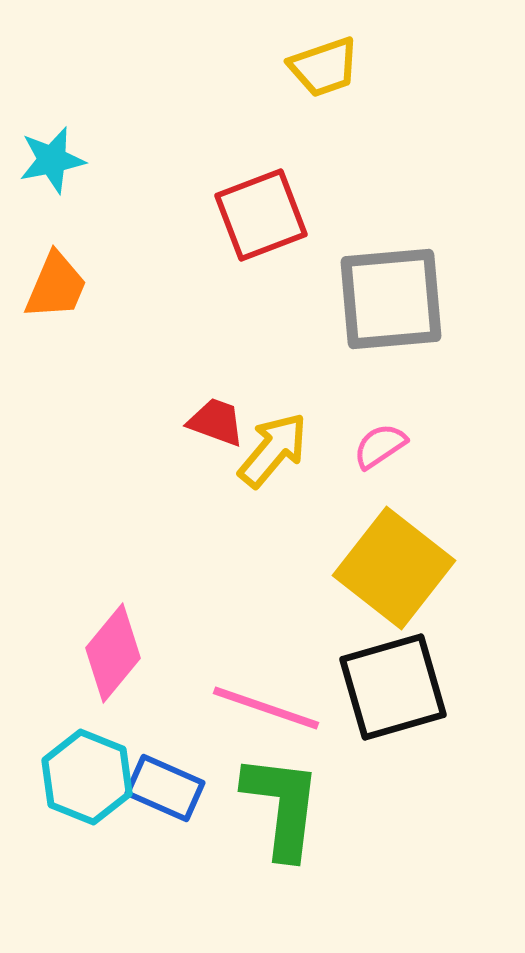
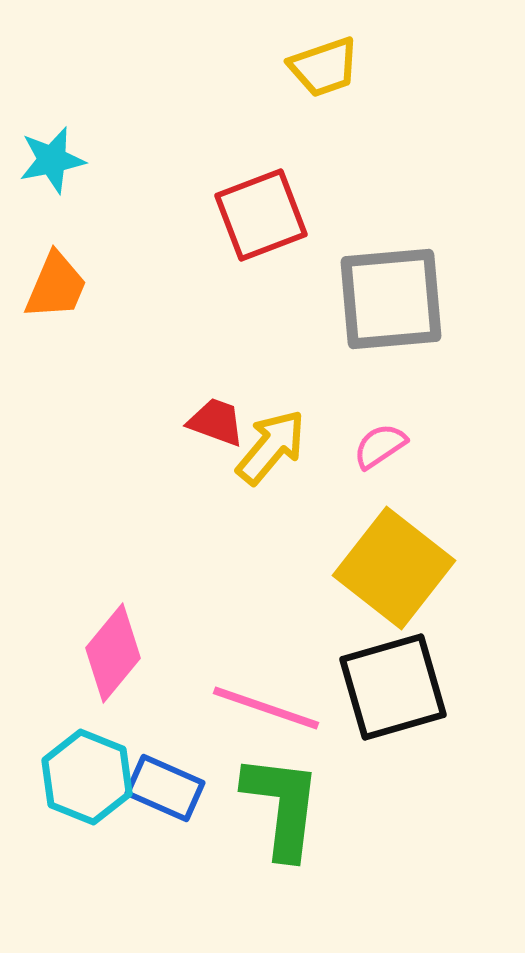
yellow arrow: moved 2 px left, 3 px up
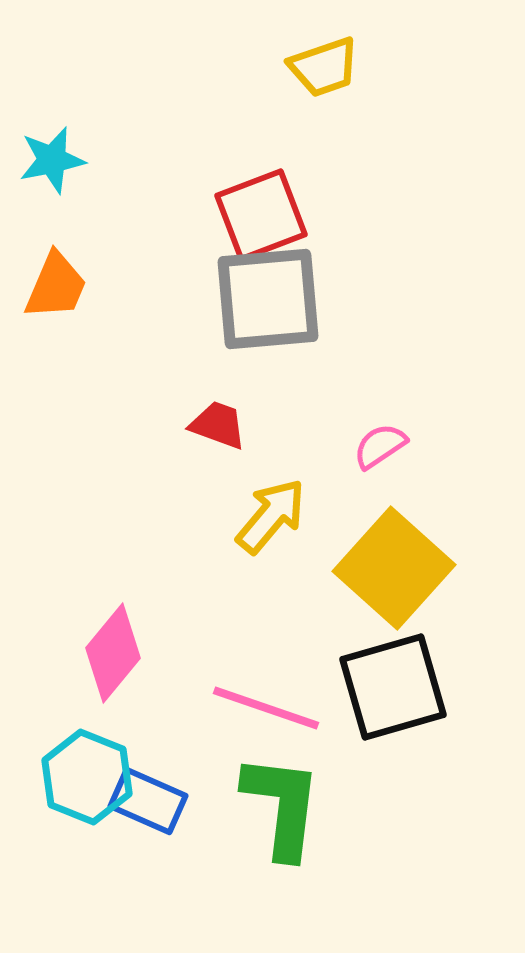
gray square: moved 123 px left
red trapezoid: moved 2 px right, 3 px down
yellow arrow: moved 69 px down
yellow square: rotated 4 degrees clockwise
blue rectangle: moved 17 px left, 13 px down
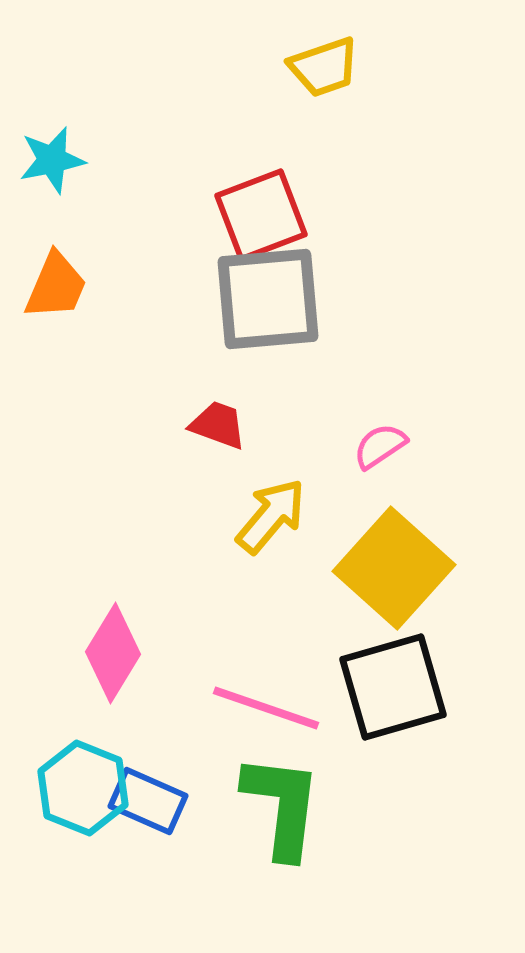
pink diamond: rotated 8 degrees counterclockwise
cyan hexagon: moved 4 px left, 11 px down
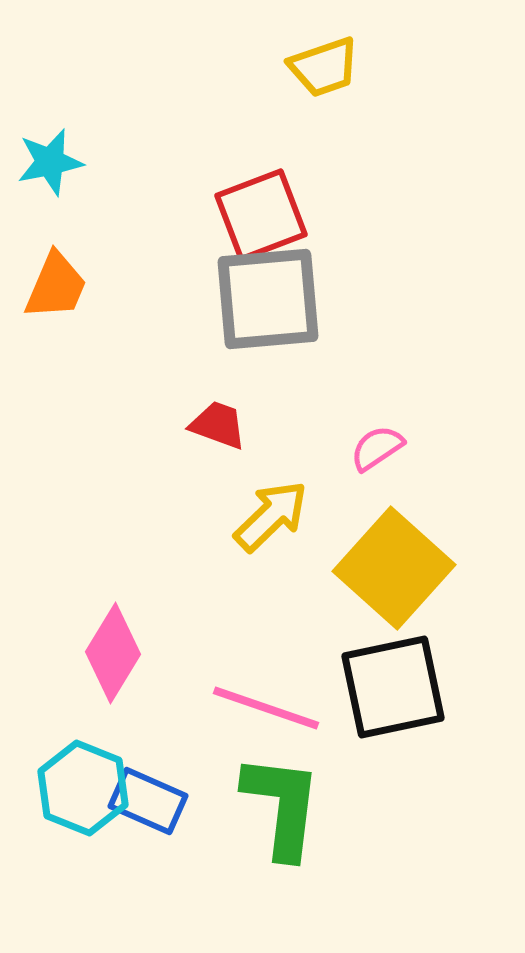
cyan star: moved 2 px left, 2 px down
pink semicircle: moved 3 px left, 2 px down
yellow arrow: rotated 6 degrees clockwise
black square: rotated 4 degrees clockwise
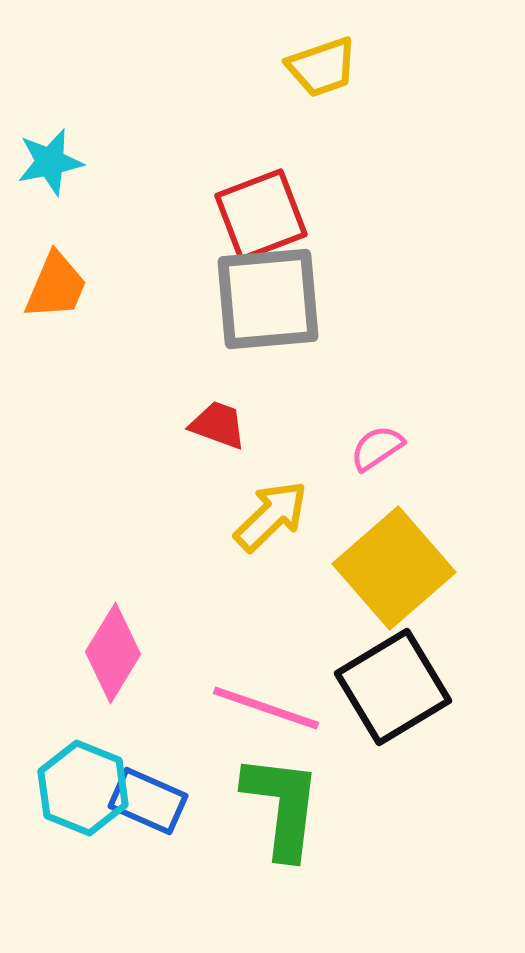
yellow trapezoid: moved 2 px left
yellow square: rotated 7 degrees clockwise
black square: rotated 19 degrees counterclockwise
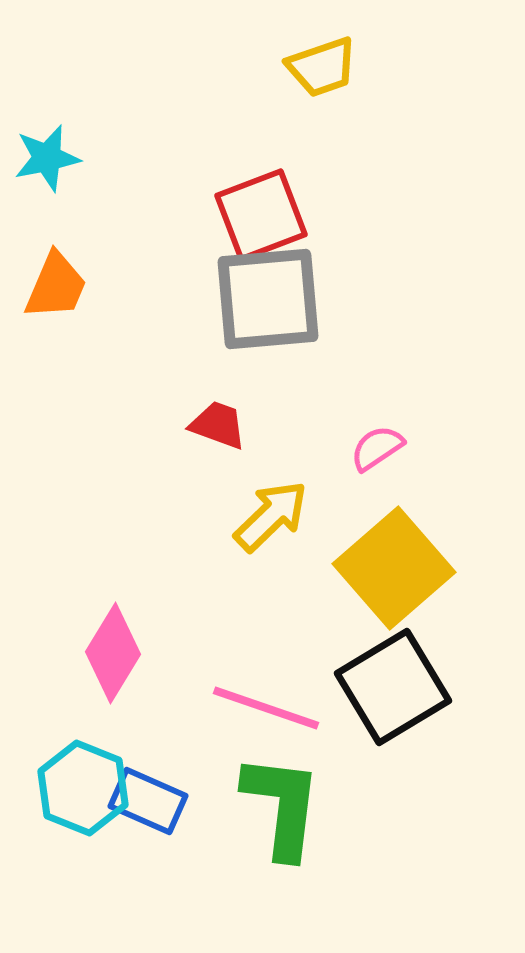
cyan star: moved 3 px left, 4 px up
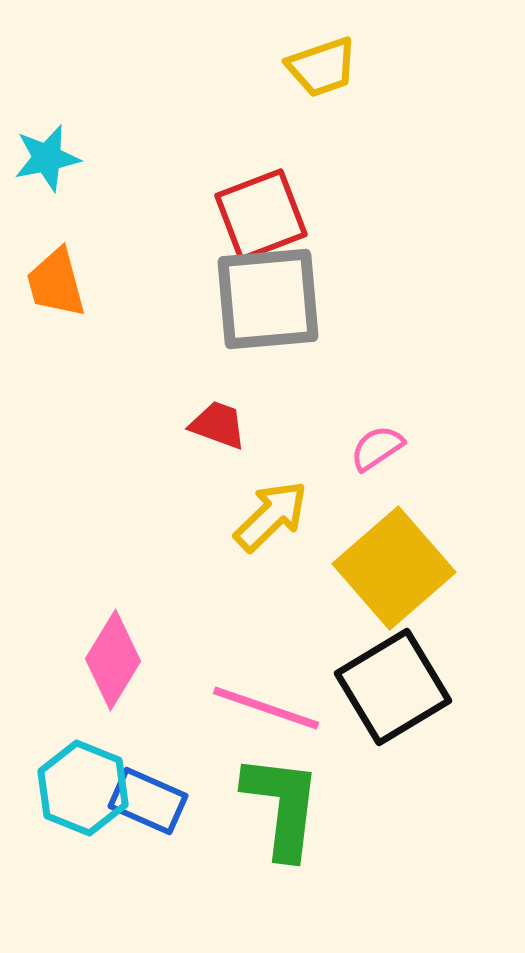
orange trapezoid: moved 3 px up; rotated 142 degrees clockwise
pink diamond: moved 7 px down
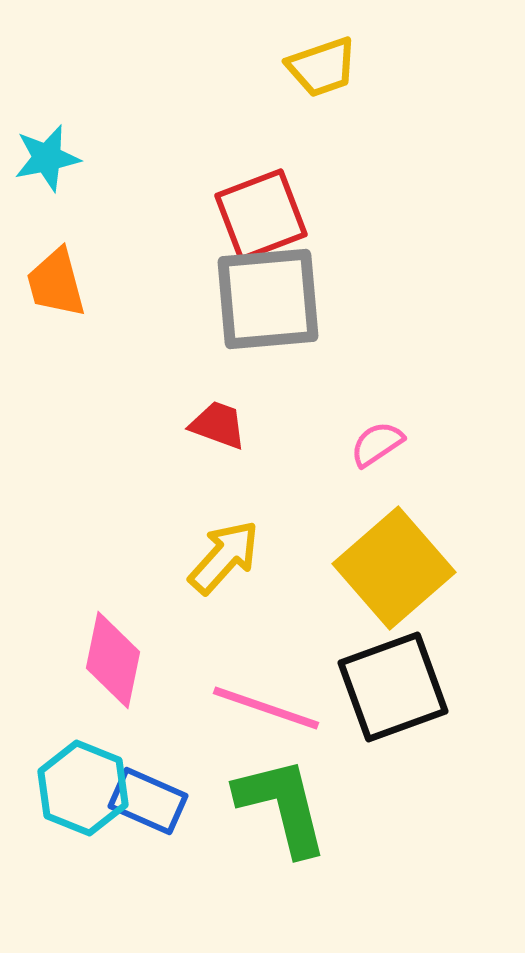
pink semicircle: moved 4 px up
yellow arrow: moved 47 px left, 41 px down; rotated 4 degrees counterclockwise
pink diamond: rotated 20 degrees counterclockwise
black square: rotated 11 degrees clockwise
green L-shape: rotated 21 degrees counterclockwise
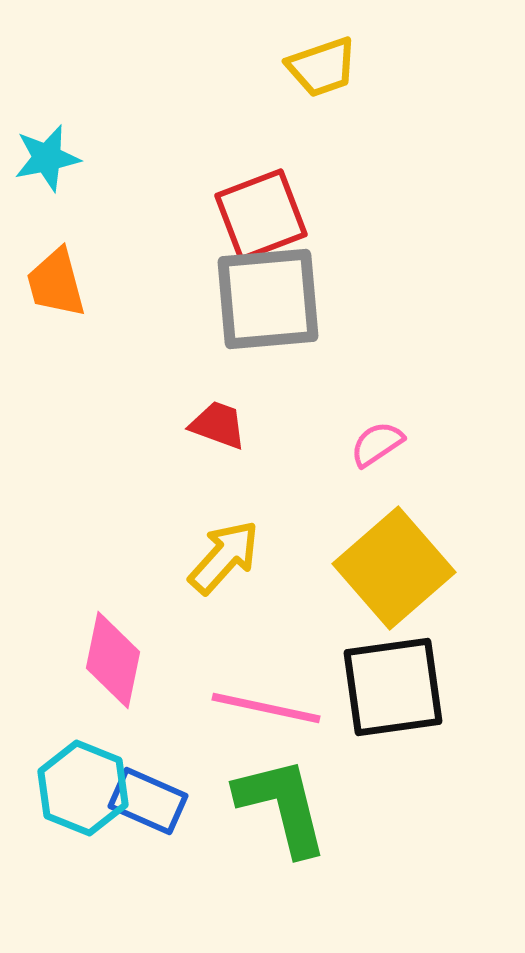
black square: rotated 12 degrees clockwise
pink line: rotated 7 degrees counterclockwise
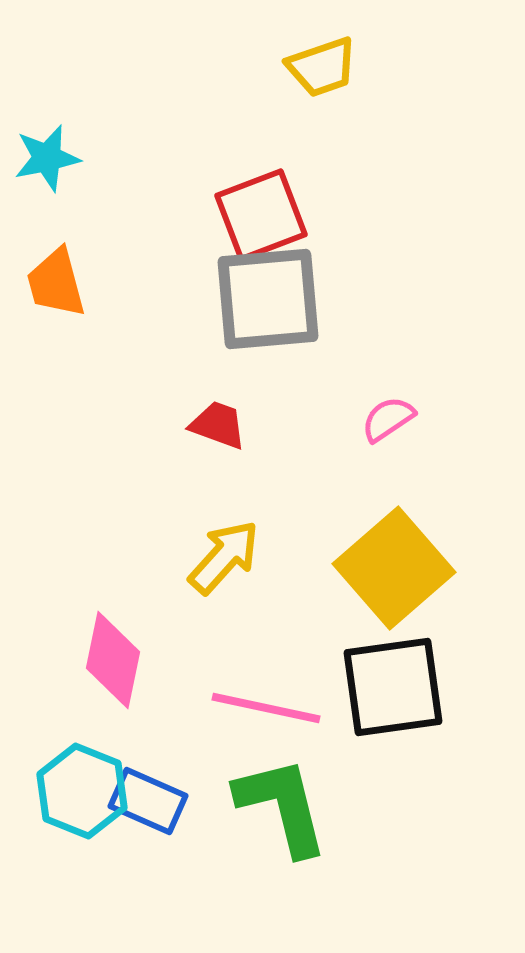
pink semicircle: moved 11 px right, 25 px up
cyan hexagon: moved 1 px left, 3 px down
